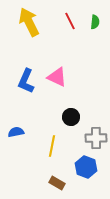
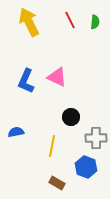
red line: moved 1 px up
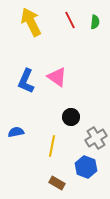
yellow arrow: moved 2 px right
pink triangle: rotated 10 degrees clockwise
gray cross: rotated 30 degrees counterclockwise
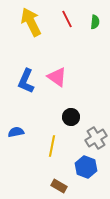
red line: moved 3 px left, 1 px up
brown rectangle: moved 2 px right, 3 px down
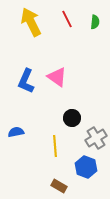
black circle: moved 1 px right, 1 px down
yellow line: moved 3 px right; rotated 15 degrees counterclockwise
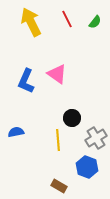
green semicircle: rotated 32 degrees clockwise
pink triangle: moved 3 px up
yellow line: moved 3 px right, 6 px up
blue hexagon: moved 1 px right
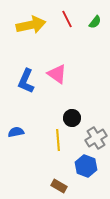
yellow arrow: moved 3 px down; rotated 104 degrees clockwise
blue hexagon: moved 1 px left, 1 px up
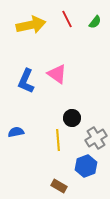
blue hexagon: rotated 20 degrees clockwise
